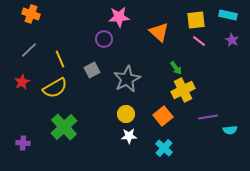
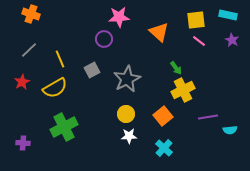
green cross: rotated 16 degrees clockwise
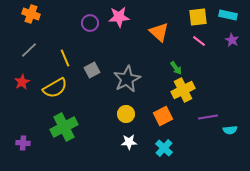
yellow square: moved 2 px right, 3 px up
purple circle: moved 14 px left, 16 px up
yellow line: moved 5 px right, 1 px up
orange square: rotated 12 degrees clockwise
white star: moved 6 px down
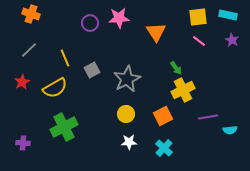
pink star: moved 1 px down
orange triangle: moved 3 px left; rotated 15 degrees clockwise
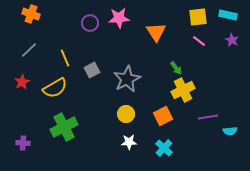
cyan semicircle: moved 1 px down
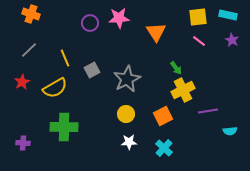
purple line: moved 6 px up
green cross: rotated 28 degrees clockwise
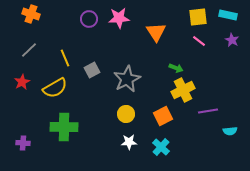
purple circle: moved 1 px left, 4 px up
green arrow: rotated 32 degrees counterclockwise
cyan cross: moved 3 px left, 1 px up
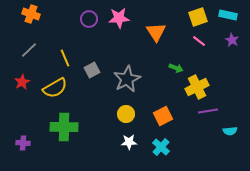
yellow square: rotated 12 degrees counterclockwise
yellow cross: moved 14 px right, 3 px up
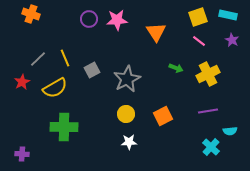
pink star: moved 2 px left, 2 px down
gray line: moved 9 px right, 9 px down
yellow cross: moved 11 px right, 13 px up
purple cross: moved 1 px left, 11 px down
cyan cross: moved 50 px right
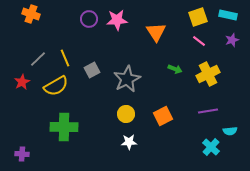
purple star: rotated 24 degrees clockwise
green arrow: moved 1 px left, 1 px down
yellow semicircle: moved 1 px right, 2 px up
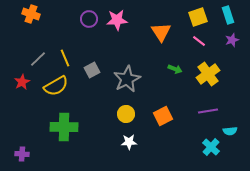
cyan rectangle: rotated 60 degrees clockwise
orange triangle: moved 5 px right
yellow cross: rotated 10 degrees counterclockwise
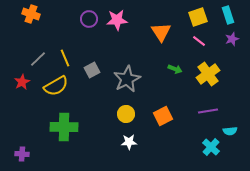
purple star: moved 1 px up
